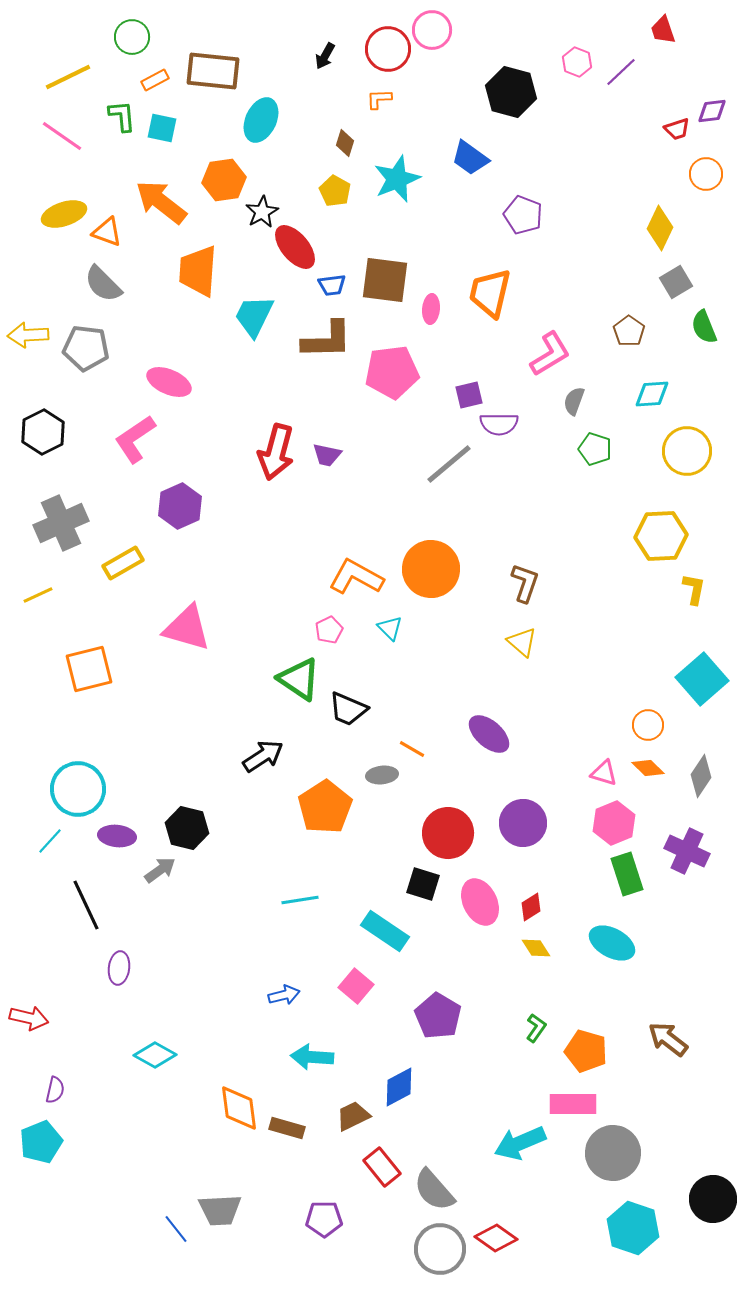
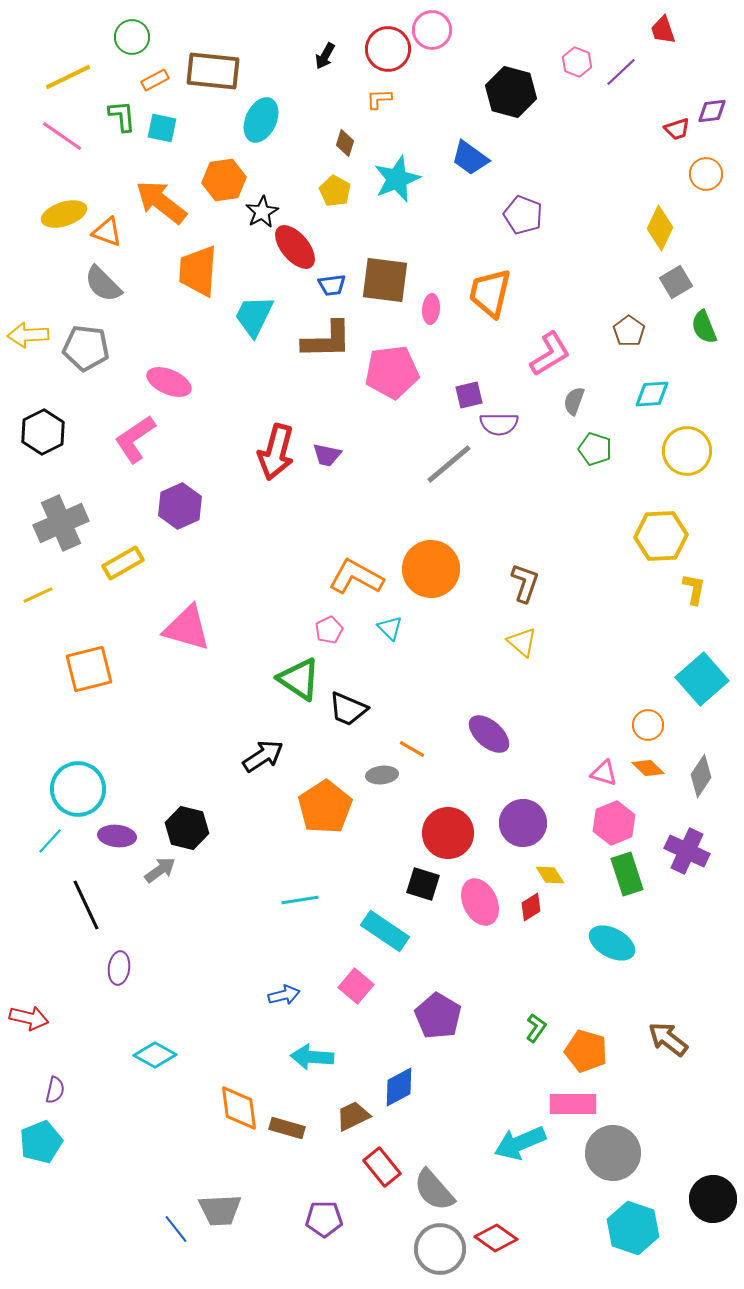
yellow diamond at (536, 948): moved 14 px right, 73 px up
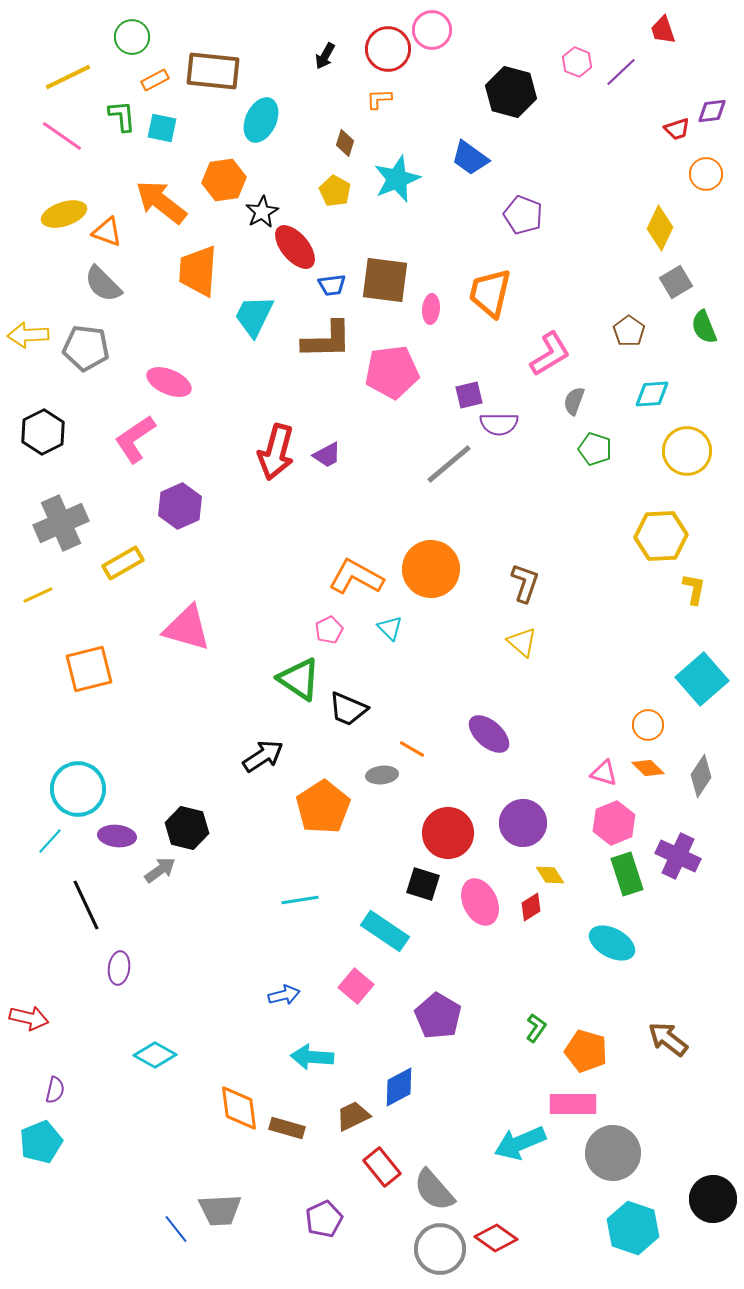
purple trapezoid at (327, 455): rotated 40 degrees counterclockwise
orange pentagon at (325, 807): moved 2 px left
purple cross at (687, 851): moved 9 px left, 5 px down
purple pentagon at (324, 1219): rotated 24 degrees counterclockwise
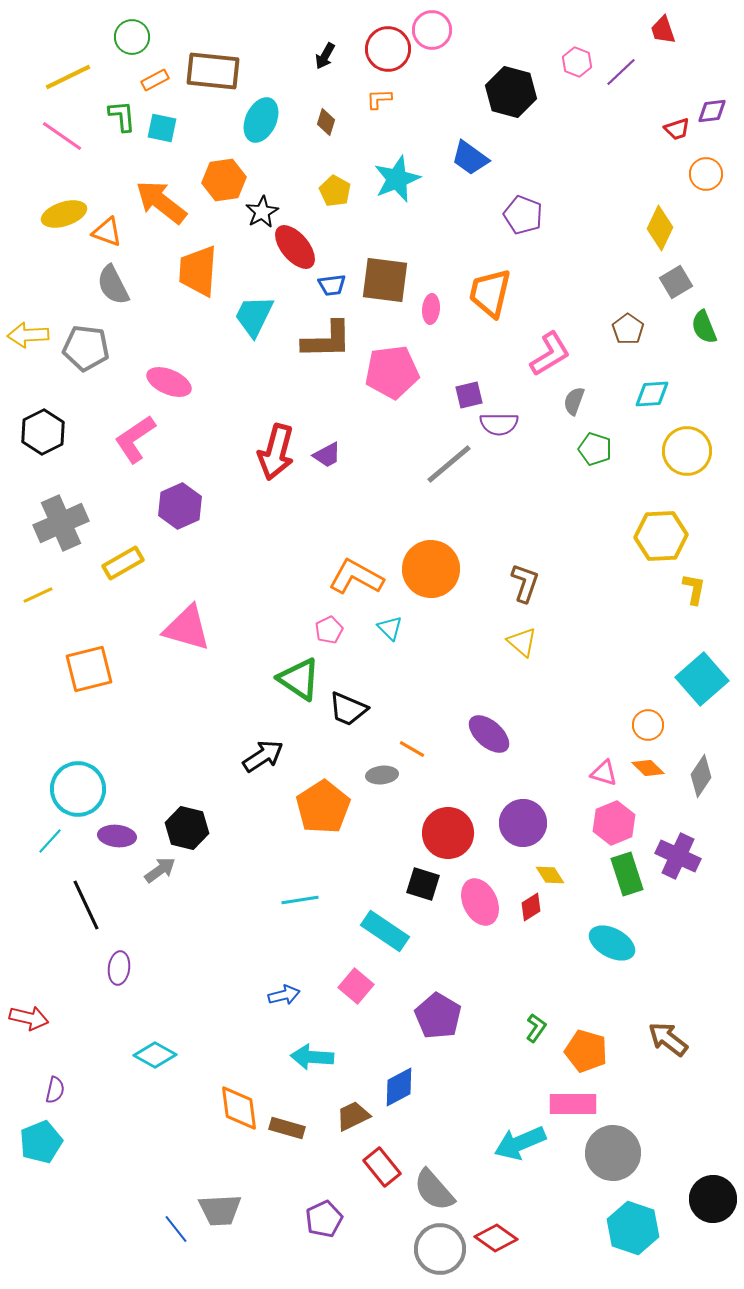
brown diamond at (345, 143): moved 19 px left, 21 px up
gray semicircle at (103, 284): moved 10 px right, 1 px down; rotated 18 degrees clockwise
brown pentagon at (629, 331): moved 1 px left, 2 px up
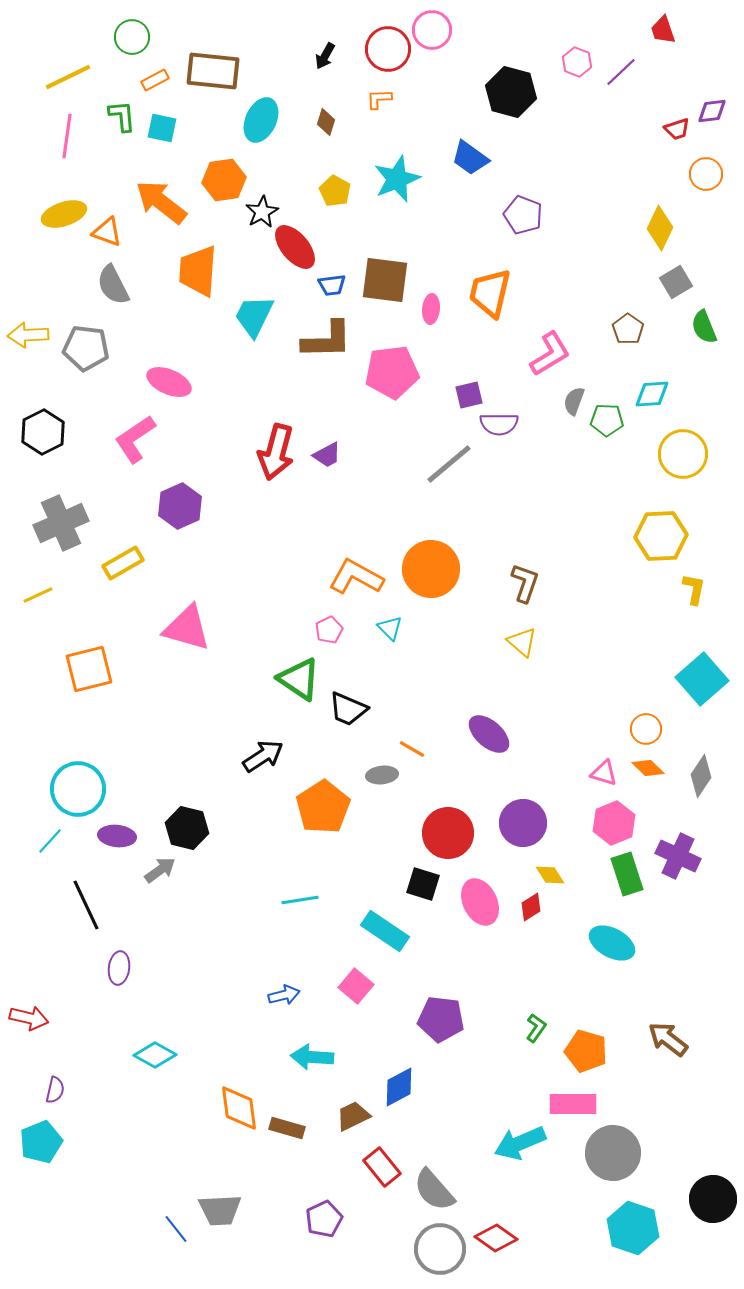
pink line at (62, 136): moved 5 px right; rotated 63 degrees clockwise
green pentagon at (595, 449): moved 12 px right, 29 px up; rotated 16 degrees counterclockwise
yellow circle at (687, 451): moved 4 px left, 3 px down
orange circle at (648, 725): moved 2 px left, 4 px down
purple pentagon at (438, 1016): moved 3 px right, 3 px down; rotated 24 degrees counterclockwise
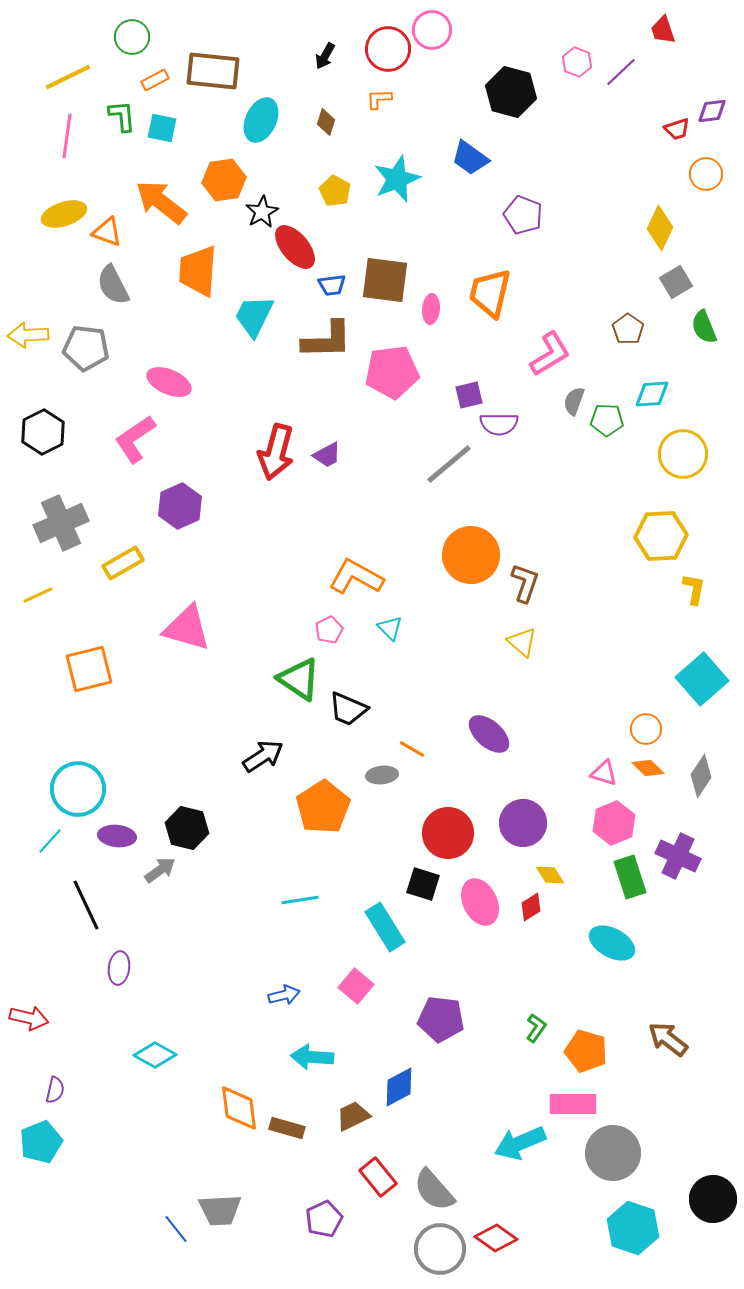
orange circle at (431, 569): moved 40 px right, 14 px up
green rectangle at (627, 874): moved 3 px right, 3 px down
cyan rectangle at (385, 931): moved 4 px up; rotated 24 degrees clockwise
red rectangle at (382, 1167): moved 4 px left, 10 px down
